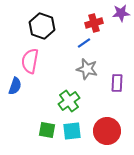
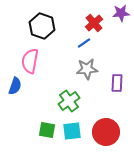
red cross: rotated 24 degrees counterclockwise
gray star: rotated 20 degrees counterclockwise
red circle: moved 1 px left, 1 px down
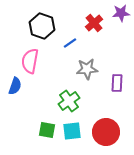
blue line: moved 14 px left
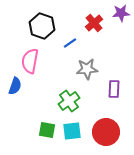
purple rectangle: moved 3 px left, 6 px down
